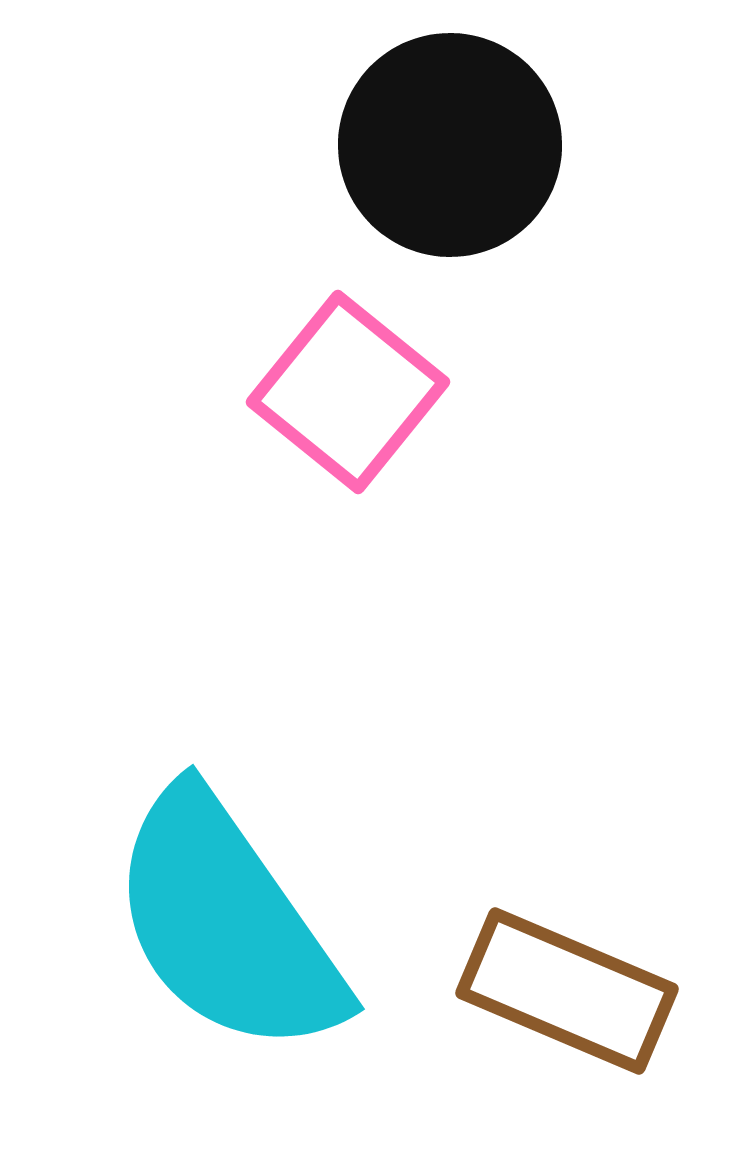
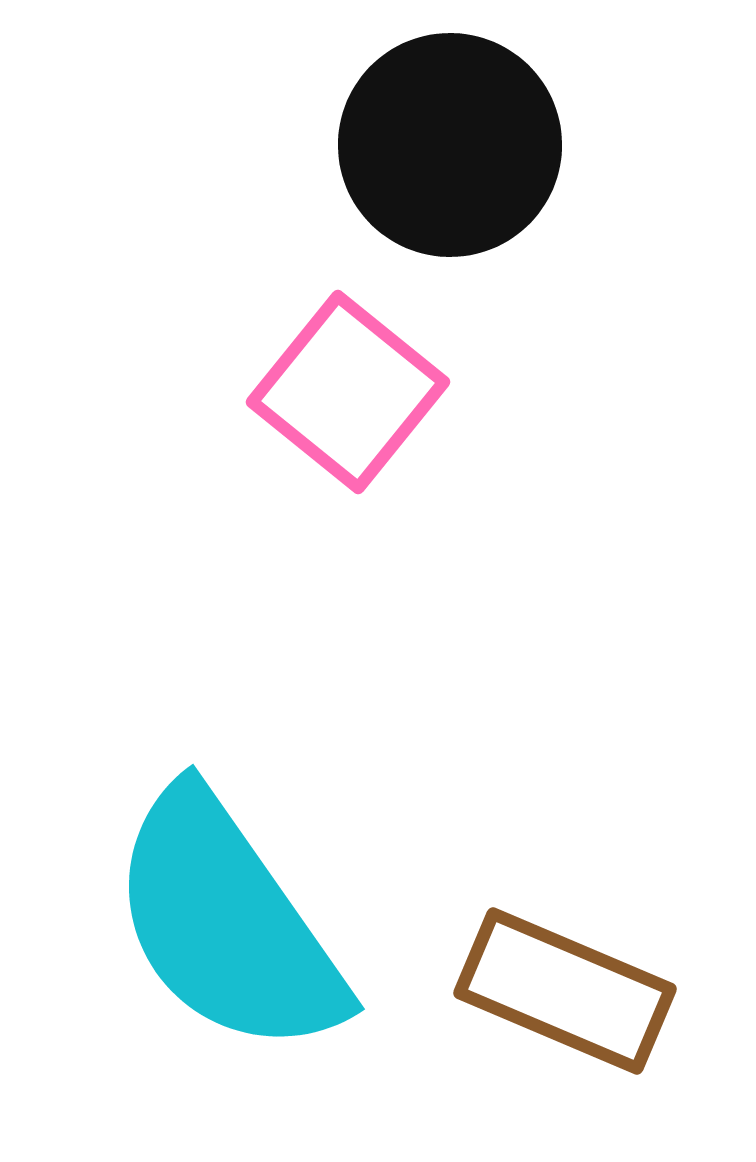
brown rectangle: moved 2 px left
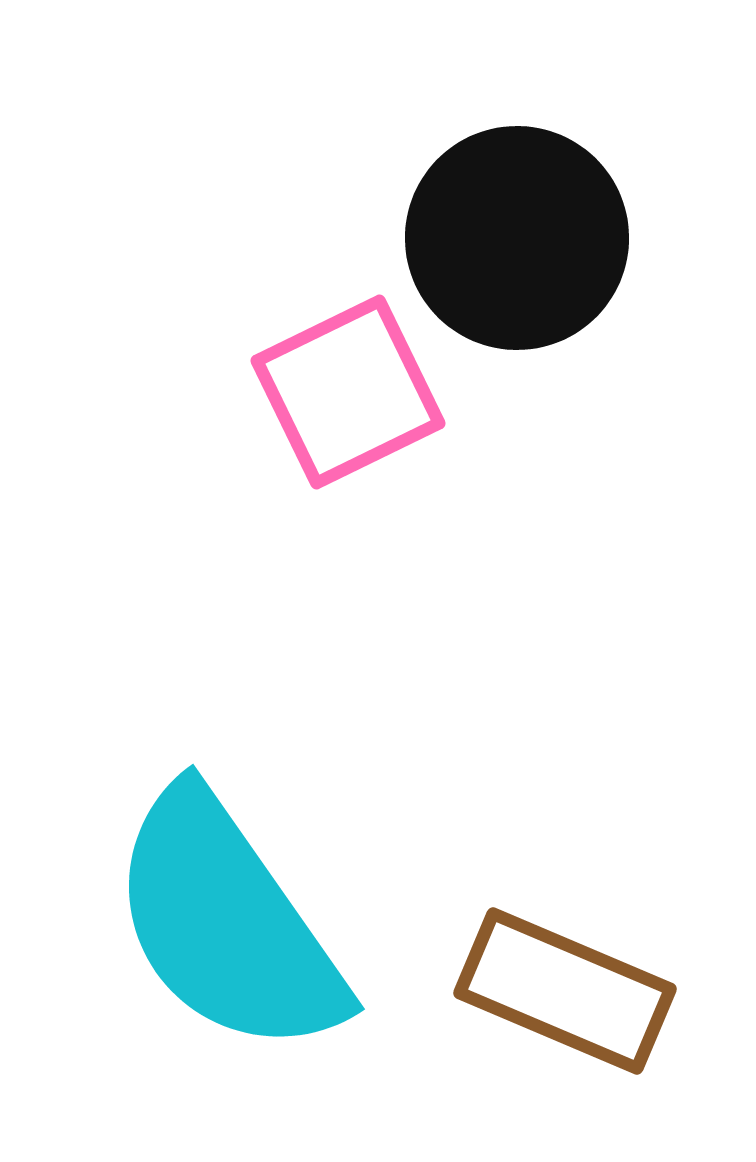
black circle: moved 67 px right, 93 px down
pink square: rotated 25 degrees clockwise
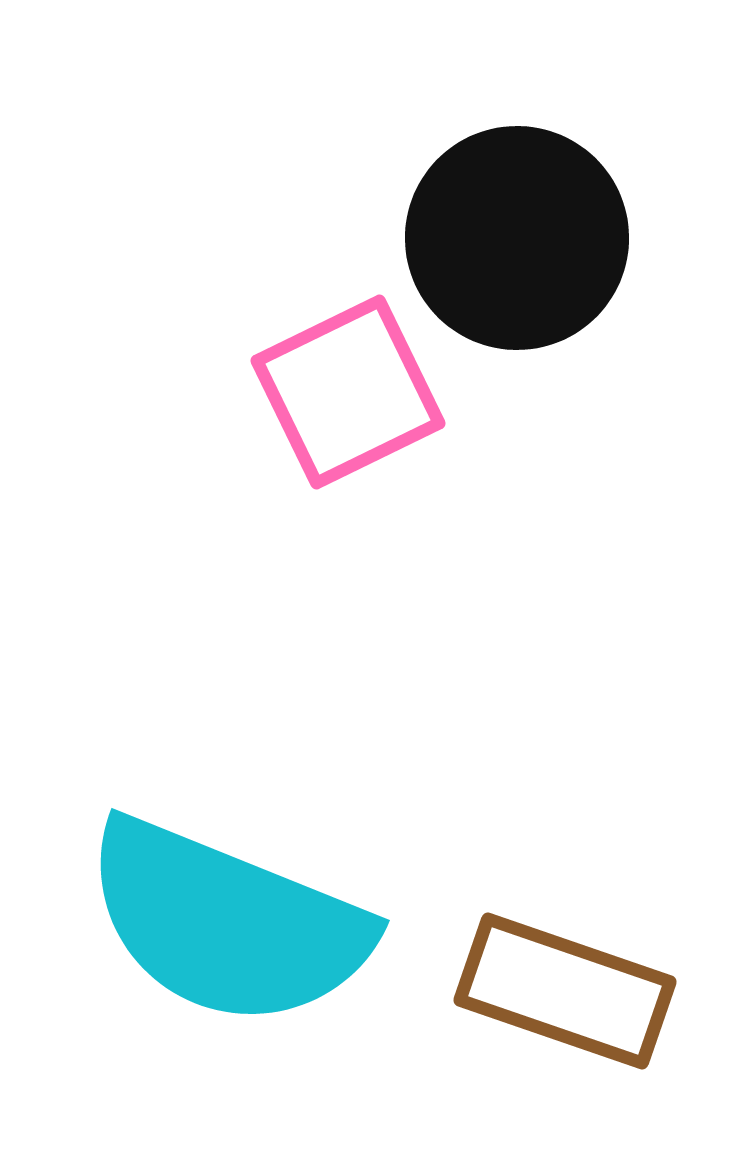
cyan semicircle: rotated 33 degrees counterclockwise
brown rectangle: rotated 4 degrees counterclockwise
